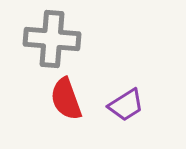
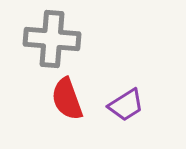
red semicircle: moved 1 px right
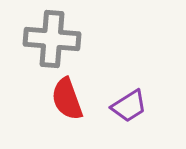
purple trapezoid: moved 3 px right, 1 px down
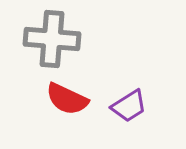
red semicircle: rotated 45 degrees counterclockwise
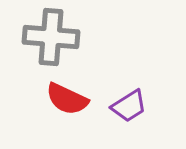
gray cross: moved 1 px left, 2 px up
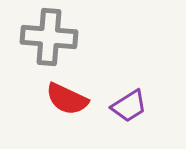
gray cross: moved 2 px left
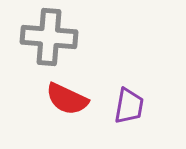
purple trapezoid: rotated 48 degrees counterclockwise
